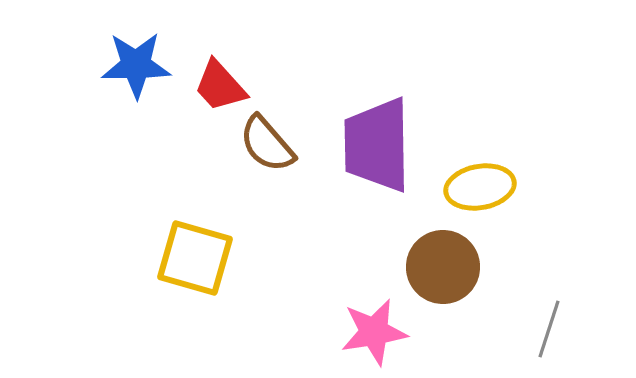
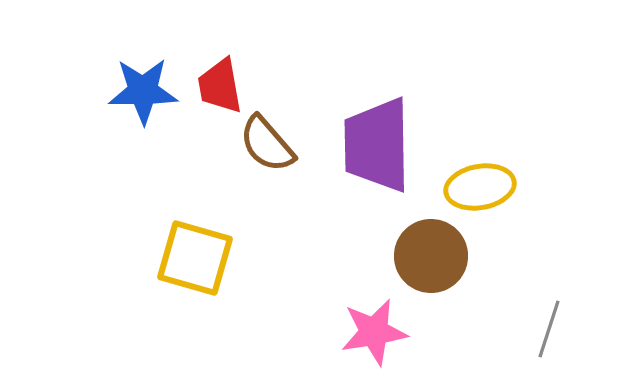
blue star: moved 7 px right, 26 px down
red trapezoid: rotated 32 degrees clockwise
brown circle: moved 12 px left, 11 px up
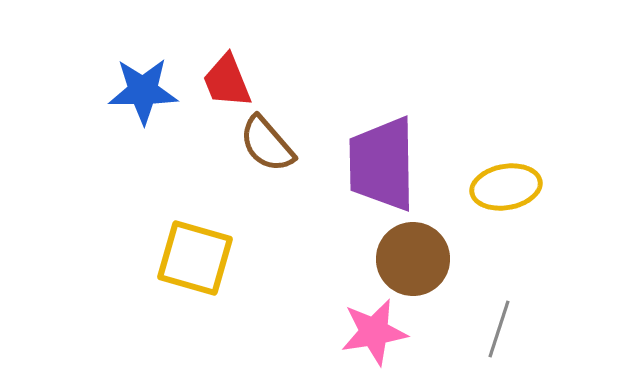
red trapezoid: moved 7 px right, 5 px up; rotated 12 degrees counterclockwise
purple trapezoid: moved 5 px right, 19 px down
yellow ellipse: moved 26 px right
brown circle: moved 18 px left, 3 px down
gray line: moved 50 px left
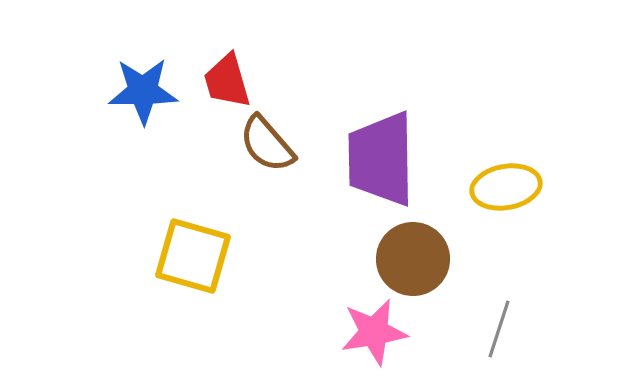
red trapezoid: rotated 6 degrees clockwise
purple trapezoid: moved 1 px left, 5 px up
yellow square: moved 2 px left, 2 px up
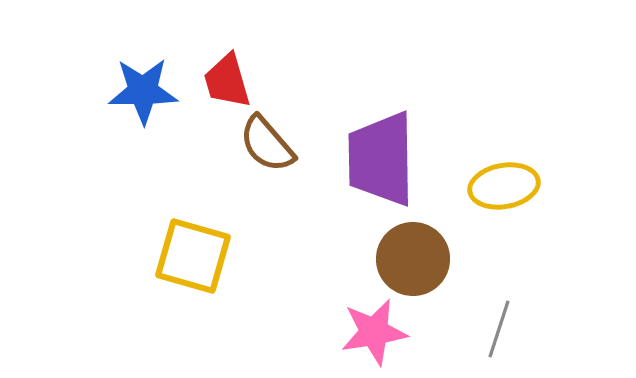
yellow ellipse: moved 2 px left, 1 px up
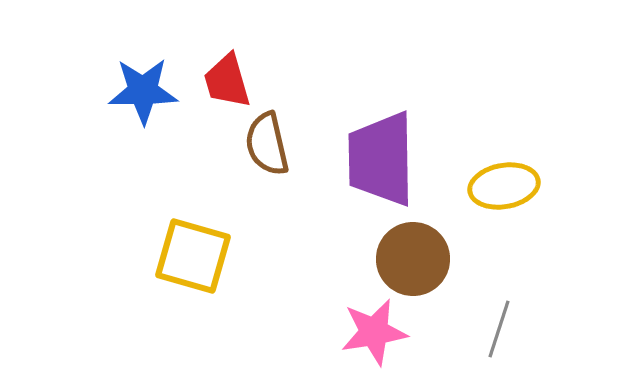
brown semicircle: rotated 28 degrees clockwise
